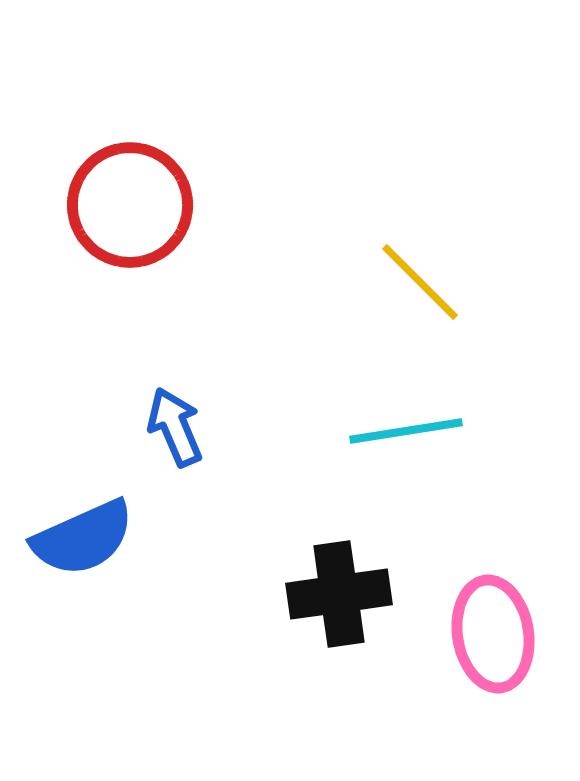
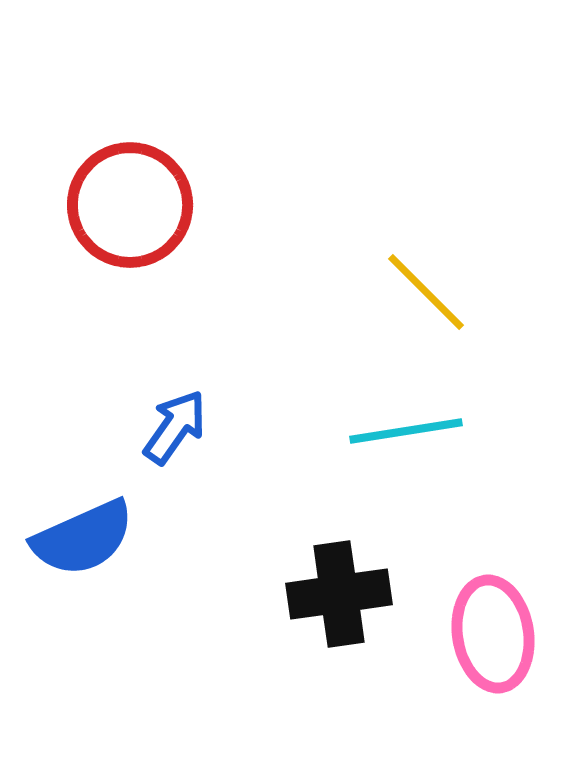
yellow line: moved 6 px right, 10 px down
blue arrow: rotated 58 degrees clockwise
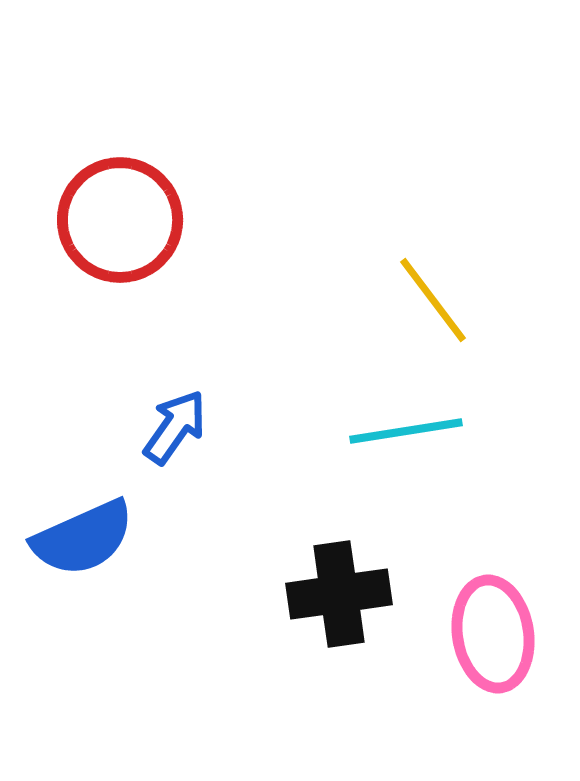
red circle: moved 10 px left, 15 px down
yellow line: moved 7 px right, 8 px down; rotated 8 degrees clockwise
